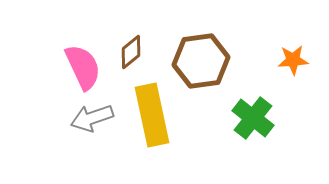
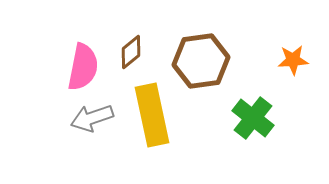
pink semicircle: rotated 36 degrees clockwise
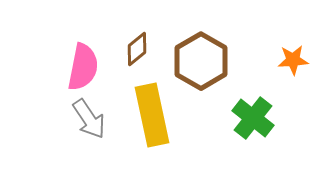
brown diamond: moved 6 px right, 3 px up
brown hexagon: rotated 22 degrees counterclockwise
gray arrow: moved 3 px left, 1 px down; rotated 105 degrees counterclockwise
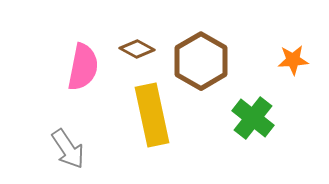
brown diamond: rotated 68 degrees clockwise
gray arrow: moved 21 px left, 30 px down
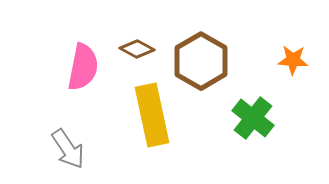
orange star: rotated 8 degrees clockwise
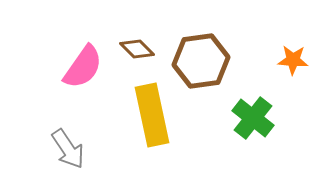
brown diamond: rotated 16 degrees clockwise
brown hexagon: rotated 22 degrees clockwise
pink semicircle: rotated 24 degrees clockwise
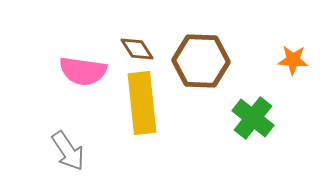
brown diamond: rotated 12 degrees clockwise
brown hexagon: rotated 10 degrees clockwise
pink semicircle: moved 4 px down; rotated 63 degrees clockwise
yellow rectangle: moved 10 px left, 12 px up; rotated 6 degrees clockwise
gray arrow: moved 2 px down
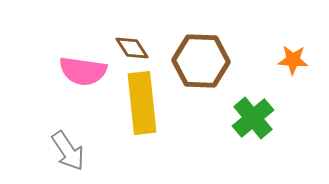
brown diamond: moved 5 px left, 1 px up
green cross: rotated 12 degrees clockwise
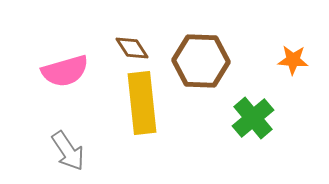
pink semicircle: moved 18 px left; rotated 24 degrees counterclockwise
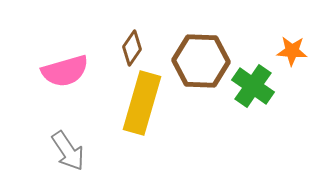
brown diamond: rotated 68 degrees clockwise
orange star: moved 1 px left, 9 px up
yellow rectangle: rotated 22 degrees clockwise
green cross: moved 32 px up; rotated 15 degrees counterclockwise
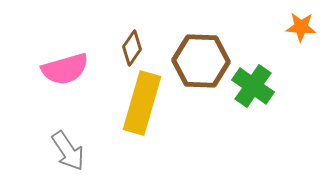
orange star: moved 9 px right, 24 px up
pink semicircle: moved 2 px up
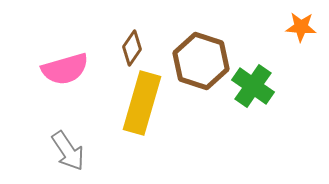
brown hexagon: rotated 16 degrees clockwise
